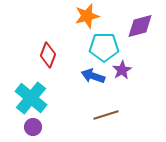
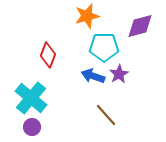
purple star: moved 3 px left, 4 px down
brown line: rotated 65 degrees clockwise
purple circle: moved 1 px left
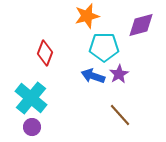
purple diamond: moved 1 px right, 1 px up
red diamond: moved 3 px left, 2 px up
brown line: moved 14 px right
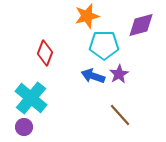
cyan pentagon: moved 2 px up
purple circle: moved 8 px left
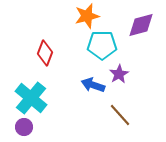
cyan pentagon: moved 2 px left
blue arrow: moved 9 px down
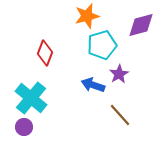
cyan pentagon: rotated 16 degrees counterclockwise
